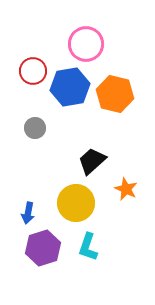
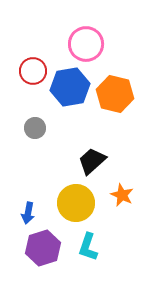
orange star: moved 4 px left, 6 px down
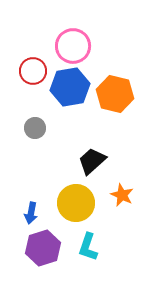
pink circle: moved 13 px left, 2 px down
blue arrow: moved 3 px right
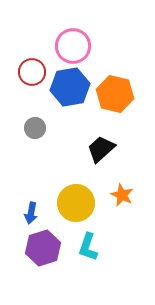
red circle: moved 1 px left, 1 px down
black trapezoid: moved 9 px right, 12 px up
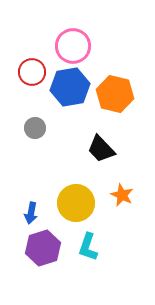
black trapezoid: rotated 92 degrees counterclockwise
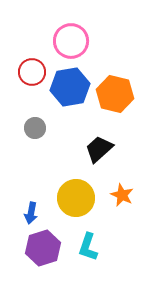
pink circle: moved 2 px left, 5 px up
black trapezoid: moved 2 px left; rotated 92 degrees clockwise
yellow circle: moved 5 px up
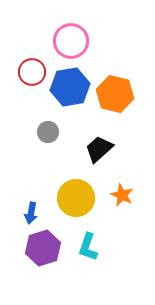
gray circle: moved 13 px right, 4 px down
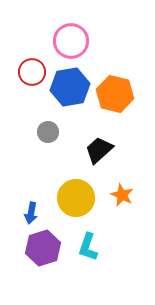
black trapezoid: moved 1 px down
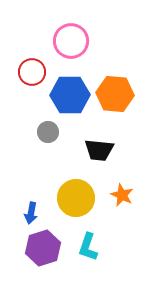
blue hexagon: moved 8 px down; rotated 9 degrees clockwise
orange hexagon: rotated 9 degrees counterclockwise
black trapezoid: rotated 132 degrees counterclockwise
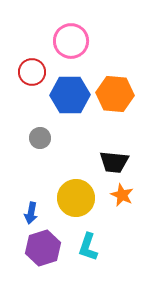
gray circle: moved 8 px left, 6 px down
black trapezoid: moved 15 px right, 12 px down
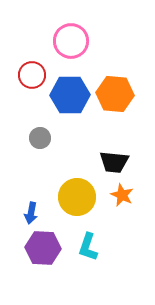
red circle: moved 3 px down
yellow circle: moved 1 px right, 1 px up
purple hexagon: rotated 20 degrees clockwise
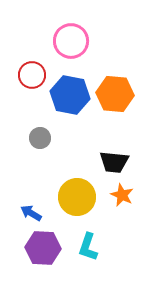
blue hexagon: rotated 12 degrees clockwise
blue arrow: rotated 110 degrees clockwise
